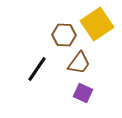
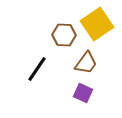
brown trapezoid: moved 7 px right
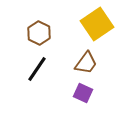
brown hexagon: moved 25 px left, 2 px up; rotated 25 degrees clockwise
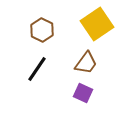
brown hexagon: moved 3 px right, 3 px up
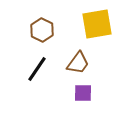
yellow square: rotated 24 degrees clockwise
brown trapezoid: moved 8 px left
purple square: rotated 24 degrees counterclockwise
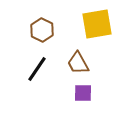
brown trapezoid: rotated 115 degrees clockwise
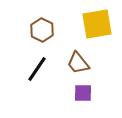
brown trapezoid: rotated 10 degrees counterclockwise
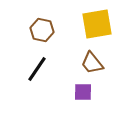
brown hexagon: rotated 15 degrees counterclockwise
brown trapezoid: moved 14 px right
purple square: moved 1 px up
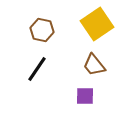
yellow square: rotated 24 degrees counterclockwise
brown trapezoid: moved 2 px right, 2 px down
purple square: moved 2 px right, 4 px down
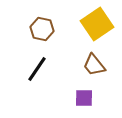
brown hexagon: moved 1 px up
purple square: moved 1 px left, 2 px down
